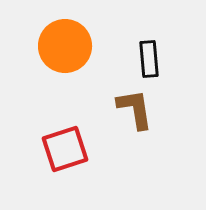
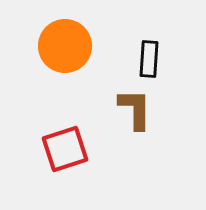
black rectangle: rotated 9 degrees clockwise
brown L-shape: rotated 9 degrees clockwise
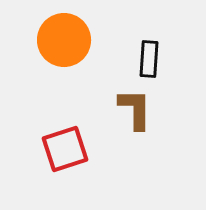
orange circle: moved 1 px left, 6 px up
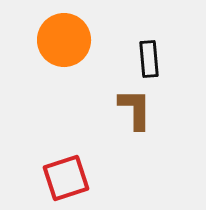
black rectangle: rotated 9 degrees counterclockwise
red square: moved 1 px right, 29 px down
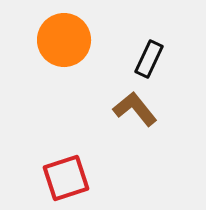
black rectangle: rotated 30 degrees clockwise
brown L-shape: rotated 39 degrees counterclockwise
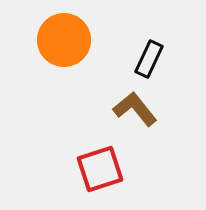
red square: moved 34 px right, 9 px up
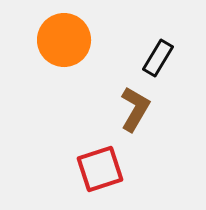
black rectangle: moved 9 px right, 1 px up; rotated 6 degrees clockwise
brown L-shape: rotated 69 degrees clockwise
